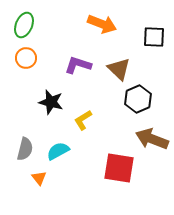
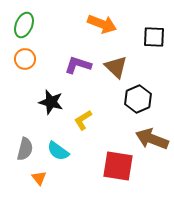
orange circle: moved 1 px left, 1 px down
brown triangle: moved 3 px left, 2 px up
cyan semicircle: rotated 115 degrees counterclockwise
red square: moved 1 px left, 2 px up
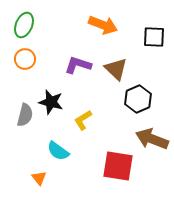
orange arrow: moved 1 px right, 1 px down
brown triangle: moved 2 px down
gray semicircle: moved 34 px up
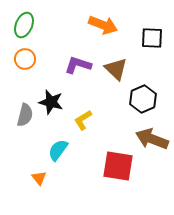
black square: moved 2 px left, 1 px down
black hexagon: moved 5 px right
cyan semicircle: moved 1 px up; rotated 90 degrees clockwise
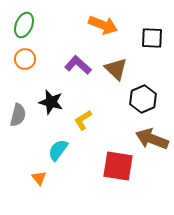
purple L-shape: rotated 24 degrees clockwise
gray semicircle: moved 7 px left
